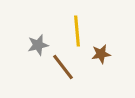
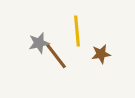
gray star: moved 1 px right, 2 px up
brown line: moved 7 px left, 11 px up
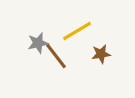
yellow line: rotated 64 degrees clockwise
gray star: moved 1 px left
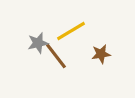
yellow line: moved 6 px left
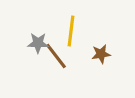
yellow line: rotated 52 degrees counterclockwise
gray star: rotated 15 degrees clockwise
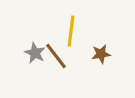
gray star: moved 3 px left, 10 px down; rotated 25 degrees clockwise
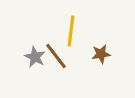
gray star: moved 4 px down
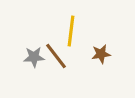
gray star: moved 1 px left; rotated 30 degrees counterclockwise
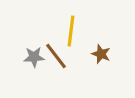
brown star: rotated 30 degrees clockwise
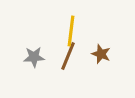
brown line: moved 12 px right; rotated 60 degrees clockwise
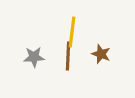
yellow line: moved 1 px right, 1 px down
brown line: rotated 20 degrees counterclockwise
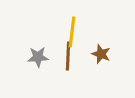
gray star: moved 4 px right
